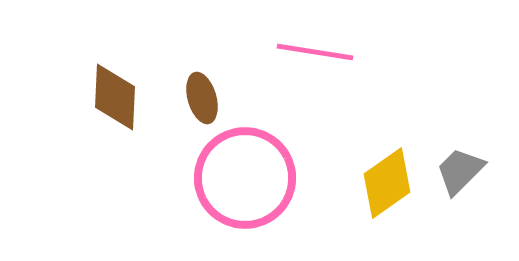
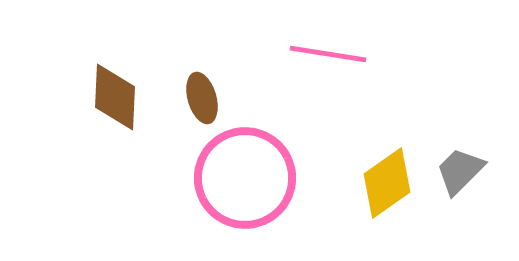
pink line: moved 13 px right, 2 px down
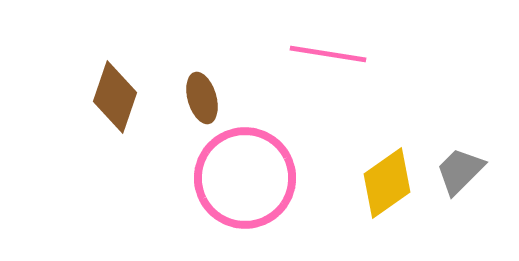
brown diamond: rotated 16 degrees clockwise
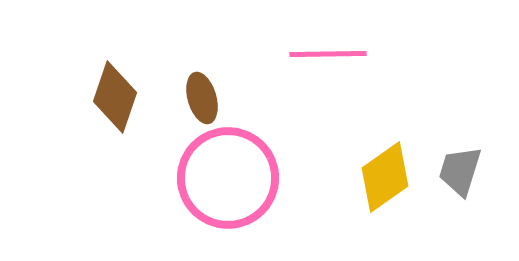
pink line: rotated 10 degrees counterclockwise
gray trapezoid: rotated 28 degrees counterclockwise
pink circle: moved 17 px left
yellow diamond: moved 2 px left, 6 px up
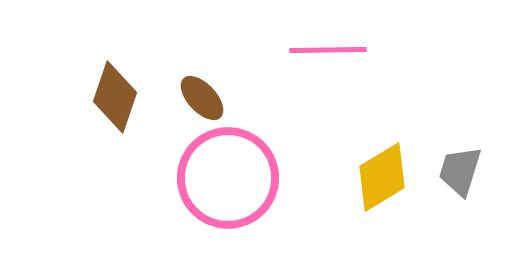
pink line: moved 4 px up
brown ellipse: rotated 27 degrees counterclockwise
yellow diamond: moved 3 px left; rotated 4 degrees clockwise
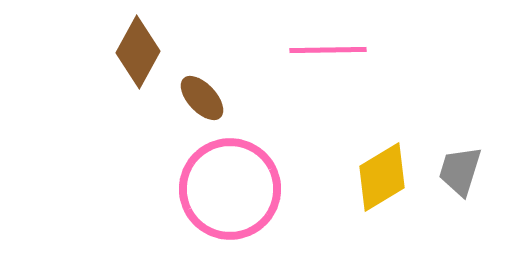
brown diamond: moved 23 px right, 45 px up; rotated 10 degrees clockwise
pink circle: moved 2 px right, 11 px down
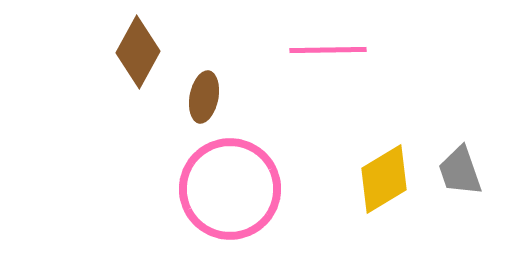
brown ellipse: moved 2 px right, 1 px up; rotated 54 degrees clockwise
gray trapezoid: rotated 36 degrees counterclockwise
yellow diamond: moved 2 px right, 2 px down
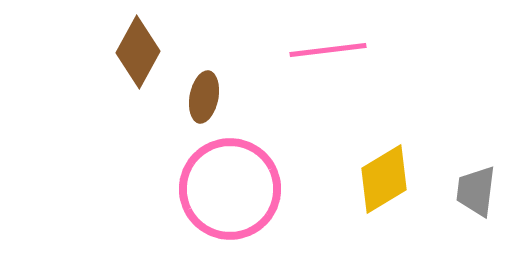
pink line: rotated 6 degrees counterclockwise
gray trapezoid: moved 16 px right, 20 px down; rotated 26 degrees clockwise
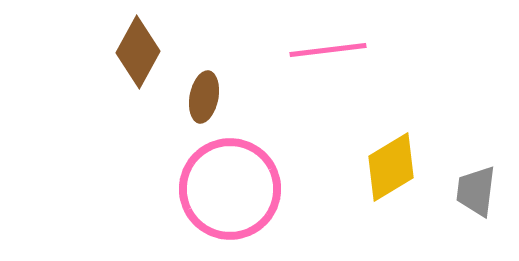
yellow diamond: moved 7 px right, 12 px up
